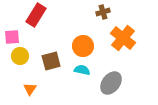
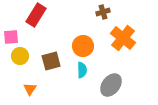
pink square: moved 1 px left
cyan semicircle: rotated 77 degrees clockwise
gray ellipse: moved 2 px down
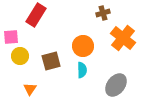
brown cross: moved 1 px down
gray ellipse: moved 5 px right
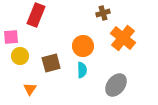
red rectangle: rotated 10 degrees counterclockwise
brown square: moved 2 px down
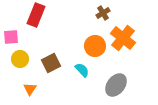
brown cross: rotated 16 degrees counterclockwise
orange circle: moved 12 px right
yellow circle: moved 3 px down
brown square: rotated 12 degrees counterclockwise
cyan semicircle: rotated 42 degrees counterclockwise
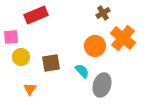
red rectangle: rotated 45 degrees clockwise
yellow circle: moved 1 px right, 2 px up
brown square: rotated 18 degrees clockwise
cyan semicircle: moved 1 px down
gray ellipse: moved 14 px left; rotated 20 degrees counterclockwise
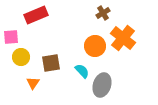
orange triangle: moved 3 px right, 6 px up
